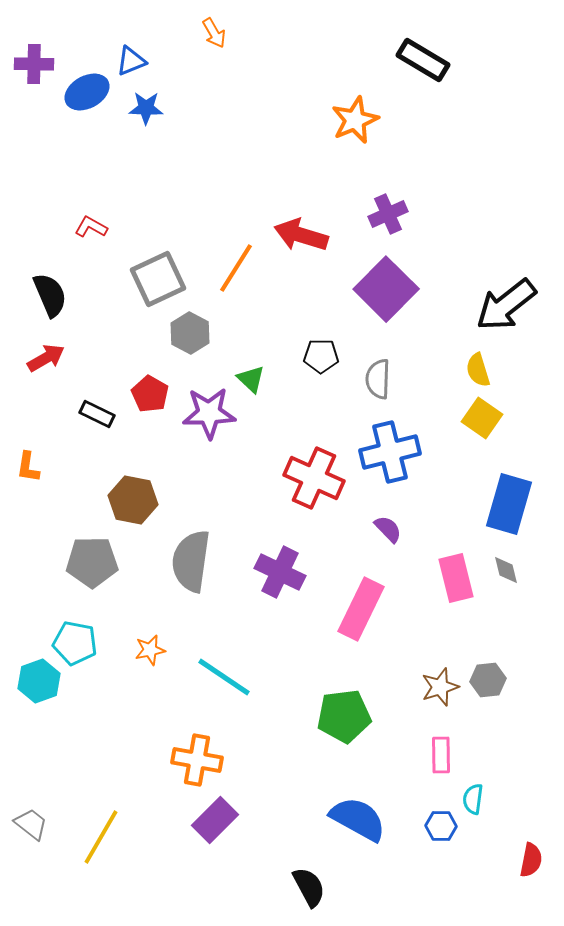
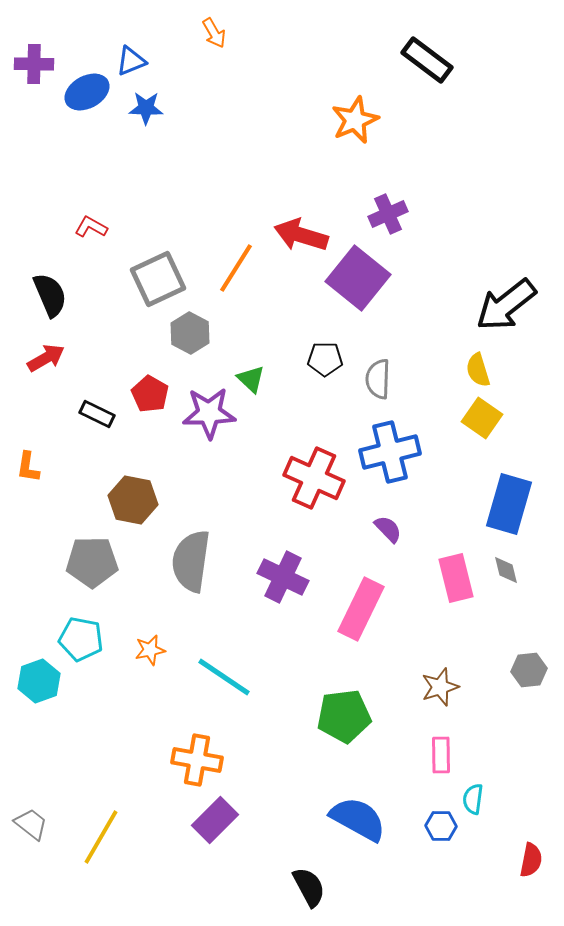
black rectangle at (423, 60): moved 4 px right; rotated 6 degrees clockwise
purple square at (386, 289): moved 28 px left, 11 px up; rotated 6 degrees counterclockwise
black pentagon at (321, 356): moved 4 px right, 3 px down
purple cross at (280, 572): moved 3 px right, 5 px down
cyan pentagon at (75, 643): moved 6 px right, 4 px up
gray hexagon at (488, 680): moved 41 px right, 10 px up
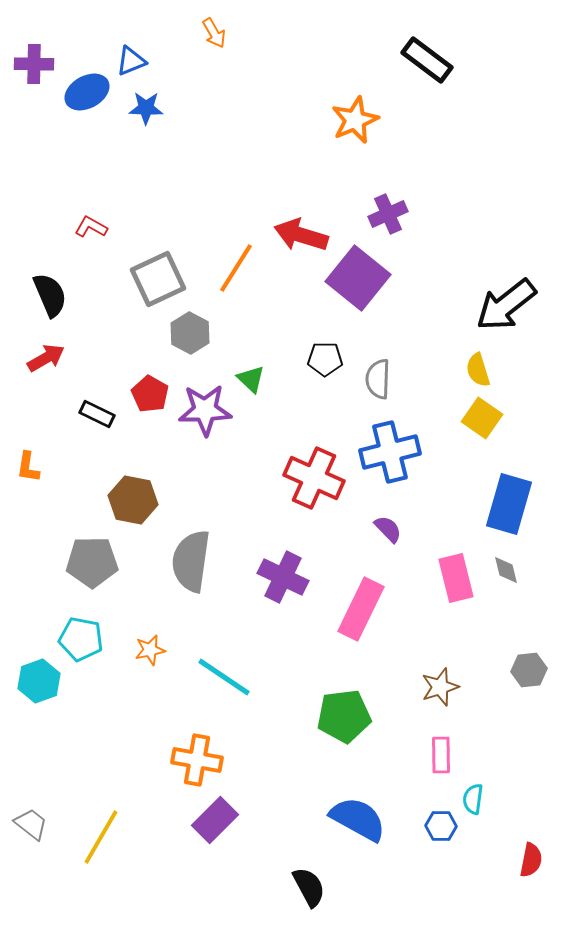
purple star at (209, 413): moved 4 px left, 3 px up
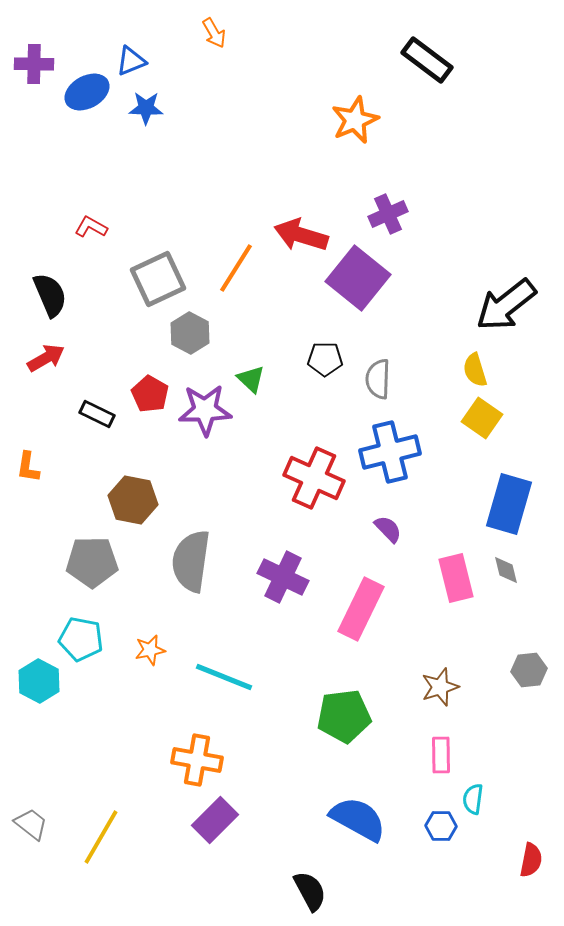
yellow semicircle at (478, 370): moved 3 px left
cyan line at (224, 677): rotated 12 degrees counterclockwise
cyan hexagon at (39, 681): rotated 12 degrees counterclockwise
black semicircle at (309, 887): moved 1 px right, 4 px down
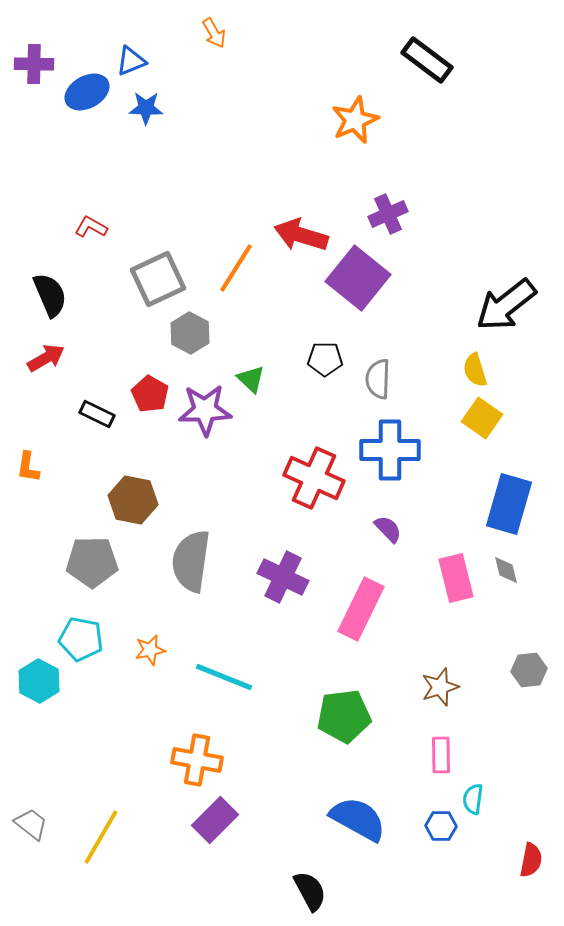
blue cross at (390, 452): moved 2 px up; rotated 14 degrees clockwise
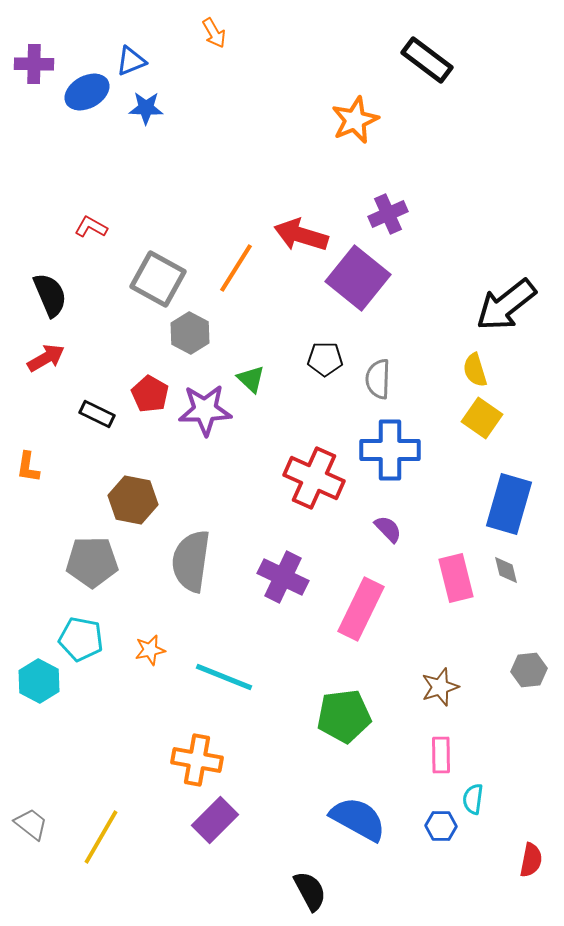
gray square at (158, 279): rotated 36 degrees counterclockwise
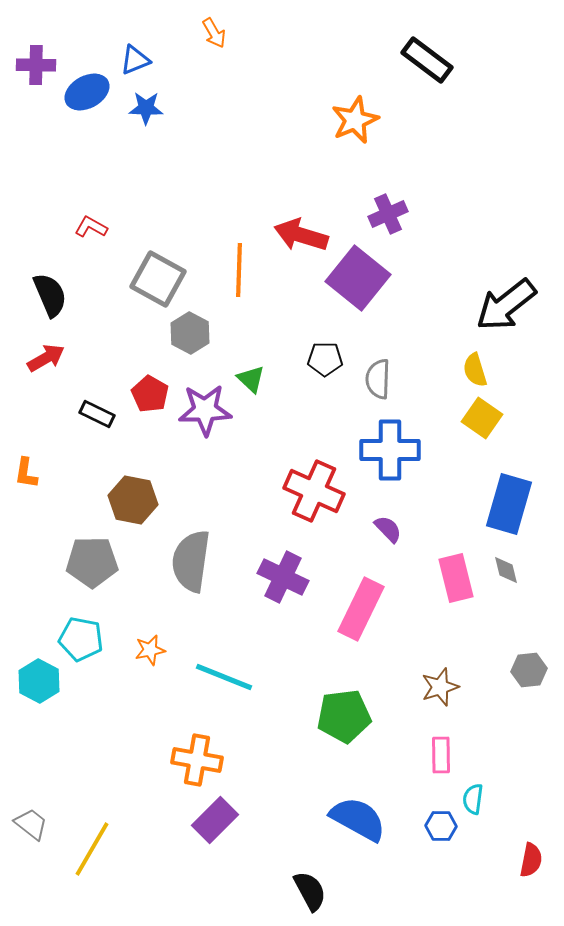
blue triangle at (131, 61): moved 4 px right, 1 px up
purple cross at (34, 64): moved 2 px right, 1 px down
orange line at (236, 268): moved 3 px right, 2 px down; rotated 30 degrees counterclockwise
orange L-shape at (28, 467): moved 2 px left, 6 px down
red cross at (314, 478): moved 13 px down
yellow line at (101, 837): moved 9 px left, 12 px down
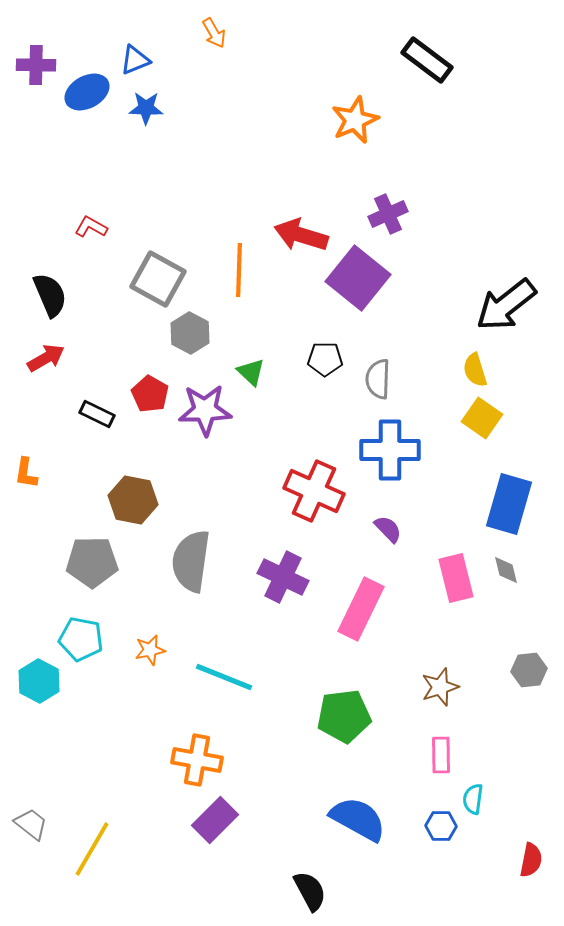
green triangle at (251, 379): moved 7 px up
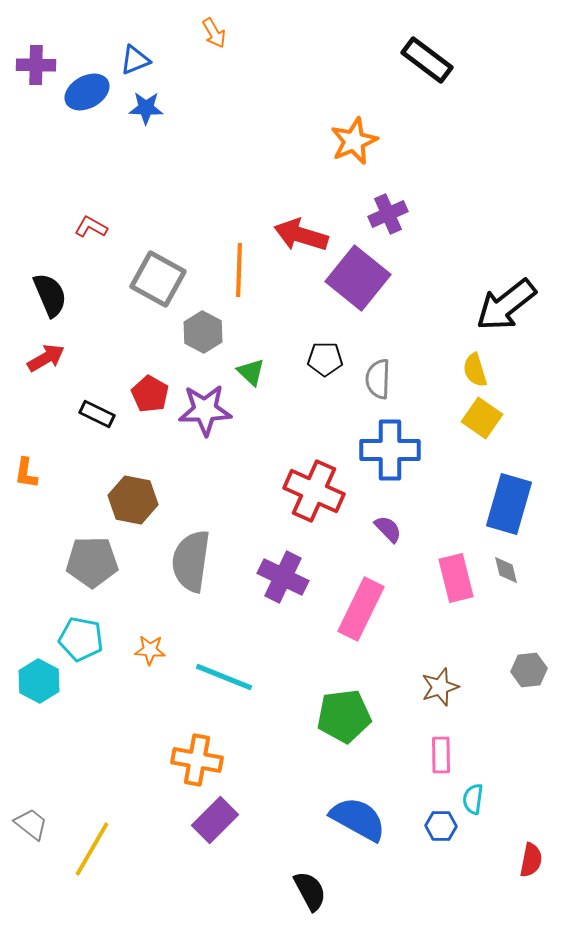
orange star at (355, 120): moved 1 px left, 21 px down
gray hexagon at (190, 333): moved 13 px right, 1 px up
orange star at (150, 650): rotated 16 degrees clockwise
